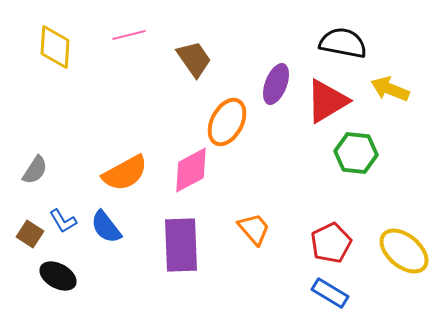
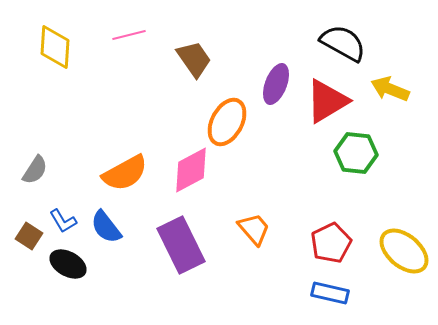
black semicircle: rotated 18 degrees clockwise
brown square: moved 1 px left, 2 px down
purple rectangle: rotated 24 degrees counterclockwise
black ellipse: moved 10 px right, 12 px up
blue rectangle: rotated 18 degrees counterclockwise
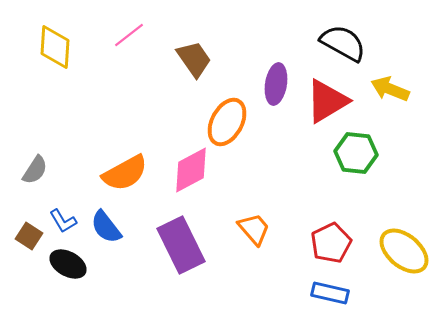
pink line: rotated 24 degrees counterclockwise
purple ellipse: rotated 12 degrees counterclockwise
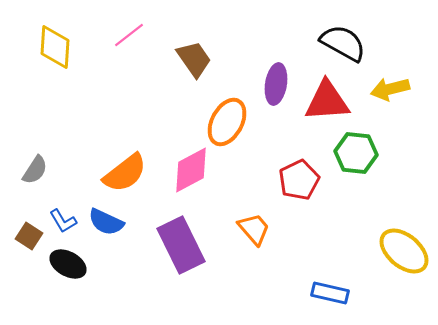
yellow arrow: rotated 36 degrees counterclockwise
red triangle: rotated 27 degrees clockwise
orange semicircle: rotated 9 degrees counterclockwise
blue semicircle: moved 5 px up; rotated 27 degrees counterclockwise
red pentagon: moved 32 px left, 63 px up
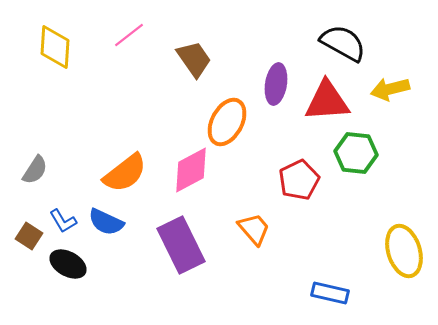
yellow ellipse: rotated 33 degrees clockwise
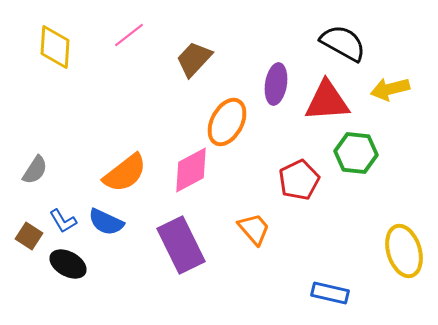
brown trapezoid: rotated 102 degrees counterclockwise
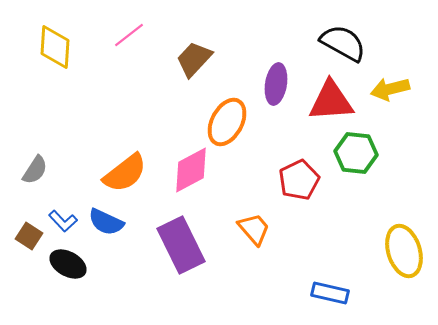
red triangle: moved 4 px right
blue L-shape: rotated 12 degrees counterclockwise
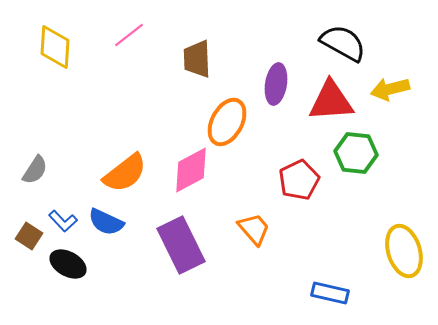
brown trapezoid: moved 3 px right; rotated 45 degrees counterclockwise
